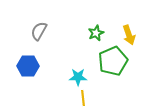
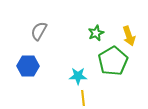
yellow arrow: moved 1 px down
green pentagon: rotated 8 degrees counterclockwise
cyan star: moved 1 px up
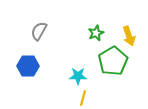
yellow line: rotated 21 degrees clockwise
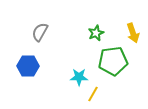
gray semicircle: moved 1 px right, 1 px down
yellow arrow: moved 4 px right, 3 px up
green pentagon: rotated 24 degrees clockwise
cyan star: moved 1 px right, 1 px down
yellow line: moved 10 px right, 4 px up; rotated 14 degrees clockwise
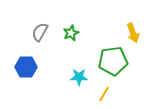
green star: moved 25 px left
blue hexagon: moved 2 px left, 1 px down
yellow line: moved 11 px right
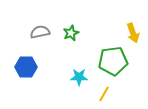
gray semicircle: rotated 48 degrees clockwise
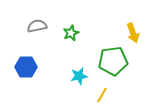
gray semicircle: moved 3 px left, 6 px up
cyan star: moved 1 px up; rotated 12 degrees counterclockwise
yellow line: moved 2 px left, 1 px down
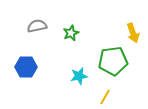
yellow line: moved 3 px right, 2 px down
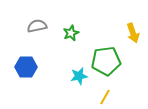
green pentagon: moved 7 px left
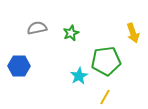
gray semicircle: moved 2 px down
blue hexagon: moved 7 px left, 1 px up
cyan star: rotated 18 degrees counterclockwise
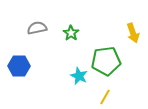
green star: rotated 14 degrees counterclockwise
cyan star: rotated 18 degrees counterclockwise
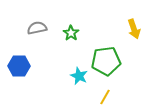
yellow arrow: moved 1 px right, 4 px up
